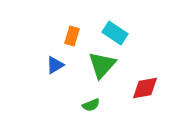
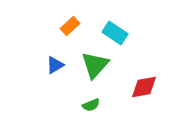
orange rectangle: moved 2 px left, 10 px up; rotated 30 degrees clockwise
green triangle: moved 7 px left
red diamond: moved 1 px left, 1 px up
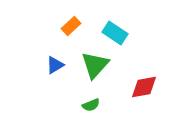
orange rectangle: moved 1 px right
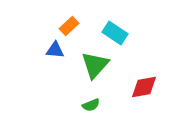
orange rectangle: moved 2 px left
blue triangle: moved 15 px up; rotated 36 degrees clockwise
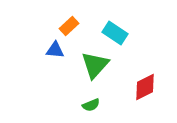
red diamond: moved 1 px right; rotated 16 degrees counterclockwise
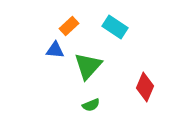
cyan rectangle: moved 6 px up
green triangle: moved 7 px left, 1 px down
red diamond: rotated 40 degrees counterclockwise
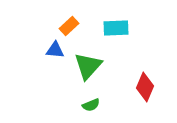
cyan rectangle: moved 1 px right, 1 px down; rotated 35 degrees counterclockwise
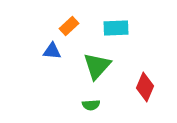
blue triangle: moved 3 px left, 1 px down
green triangle: moved 9 px right
green semicircle: rotated 18 degrees clockwise
